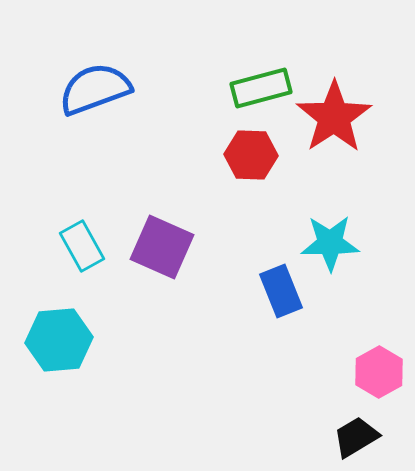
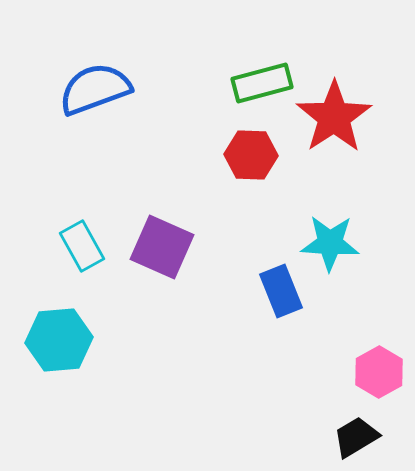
green rectangle: moved 1 px right, 5 px up
cyan star: rotated 4 degrees clockwise
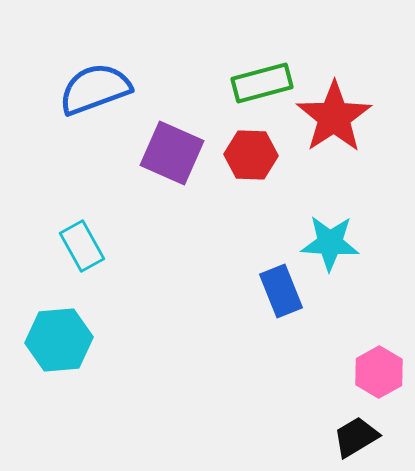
purple square: moved 10 px right, 94 px up
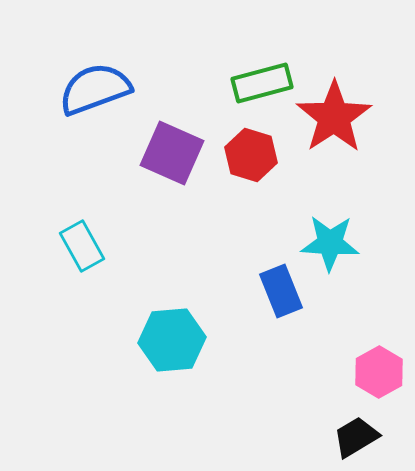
red hexagon: rotated 15 degrees clockwise
cyan hexagon: moved 113 px right
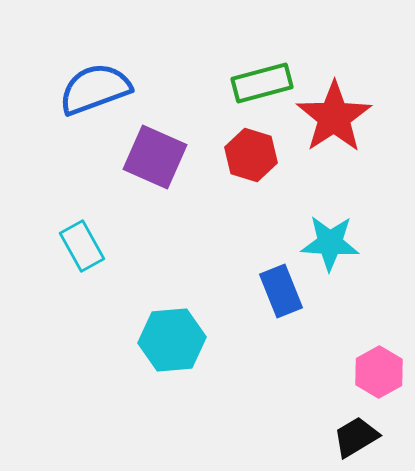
purple square: moved 17 px left, 4 px down
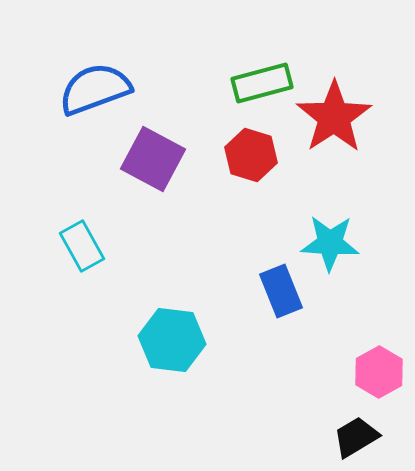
purple square: moved 2 px left, 2 px down; rotated 4 degrees clockwise
cyan hexagon: rotated 12 degrees clockwise
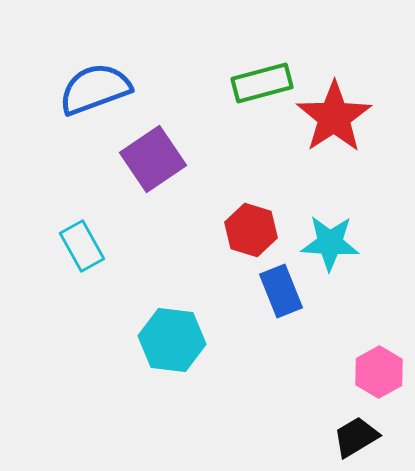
red hexagon: moved 75 px down
purple square: rotated 28 degrees clockwise
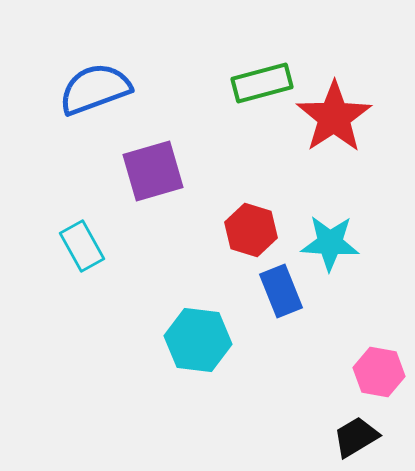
purple square: moved 12 px down; rotated 18 degrees clockwise
cyan hexagon: moved 26 px right
pink hexagon: rotated 21 degrees counterclockwise
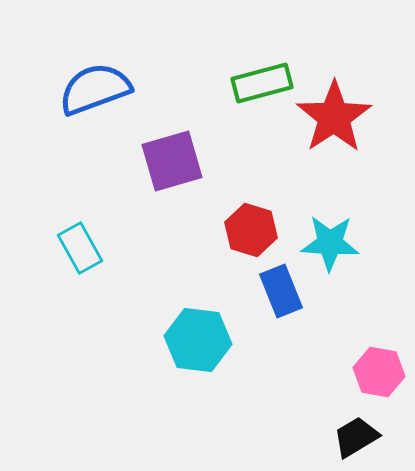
purple square: moved 19 px right, 10 px up
cyan rectangle: moved 2 px left, 2 px down
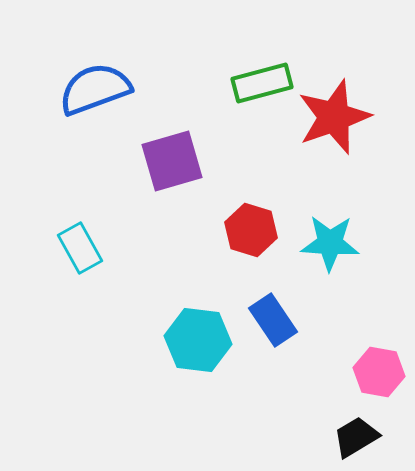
red star: rotated 14 degrees clockwise
blue rectangle: moved 8 px left, 29 px down; rotated 12 degrees counterclockwise
